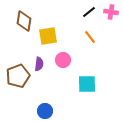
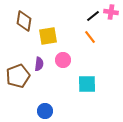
black line: moved 4 px right, 4 px down
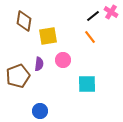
pink cross: rotated 24 degrees clockwise
blue circle: moved 5 px left
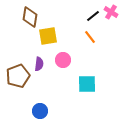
brown diamond: moved 6 px right, 4 px up
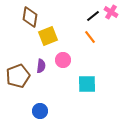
yellow square: rotated 12 degrees counterclockwise
purple semicircle: moved 2 px right, 2 px down
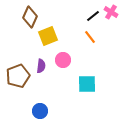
brown diamond: rotated 15 degrees clockwise
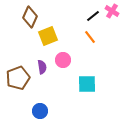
pink cross: moved 1 px right, 1 px up
purple semicircle: moved 1 px right, 1 px down; rotated 16 degrees counterclockwise
brown pentagon: moved 2 px down
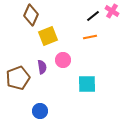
brown diamond: moved 1 px right, 2 px up
orange line: rotated 64 degrees counterclockwise
